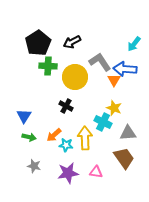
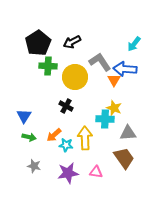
cyan cross: moved 2 px right, 3 px up; rotated 24 degrees counterclockwise
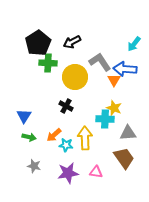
green cross: moved 3 px up
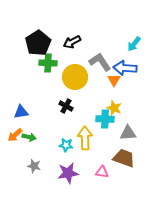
blue arrow: moved 1 px up
blue triangle: moved 3 px left, 4 px up; rotated 49 degrees clockwise
orange arrow: moved 39 px left
brown trapezoid: rotated 35 degrees counterclockwise
pink triangle: moved 6 px right
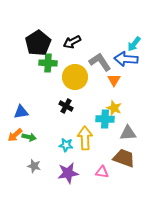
blue arrow: moved 1 px right, 9 px up
